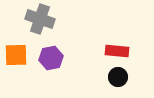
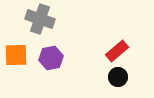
red rectangle: rotated 45 degrees counterclockwise
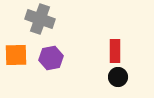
red rectangle: moved 2 px left; rotated 50 degrees counterclockwise
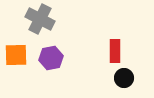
gray cross: rotated 8 degrees clockwise
black circle: moved 6 px right, 1 px down
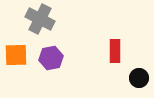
black circle: moved 15 px right
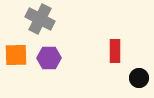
purple hexagon: moved 2 px left; rotated 10 degrees clockwise
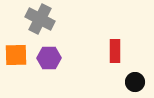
black circle: moved 4 px left, 4 px down
